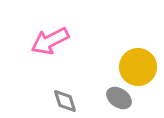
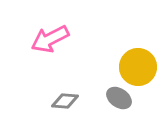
pink arrow: moved 2 px up
gray diamond: rotated 68 degrees counterclockwise
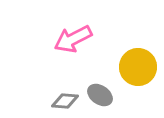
pink arrow: moved 23 px right
gray ellipse: moved 19 px left, 3 px up
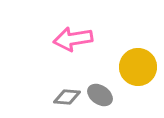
pink arrow: rotated 18 degrees clockwise
gray diamond: moved 2 px right, 4 px up
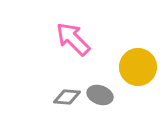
pink arrow: rotated 54 degrees clockwise
gray ellipse: rotated 15 degrees counterclockwise
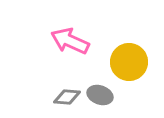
pink arrow: moved 3 px left, 2 px down; rotated 21 degrees counterclockwise
yellow circle: moved 9 px left, 5 px up
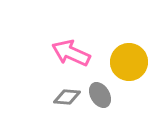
pink arrow: moved 1 px right, 12 px down
gray ellipse: rotated 40 degrees clockwise
